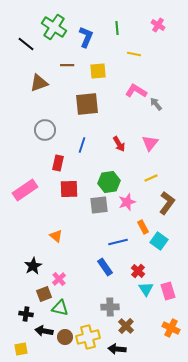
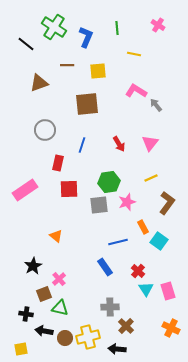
gray arrow at (156, 104): moved 1 px down
brown circle at (65, 337): moved 1 px down
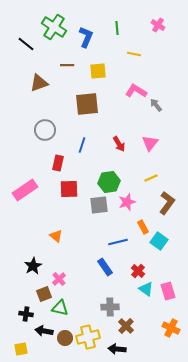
cyan triangle at (146, 289): rotated 21 degrees counterclockwise
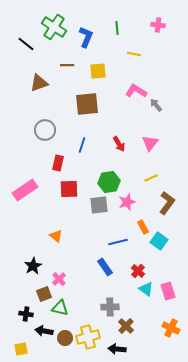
pink cross at (158, 25): rotated 24 degrees counterclockwise
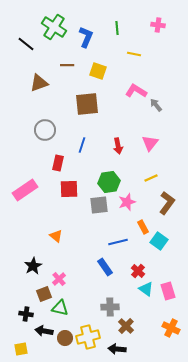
yellow square at (98, 71): rotated 24 degrees clockwise
red arrow at (119, 144): moved 1 px left, 2 px down; rotated 21 degrees clockwise
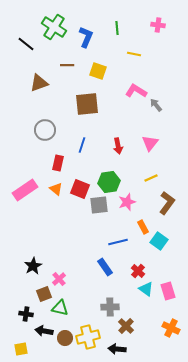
red square at (69, 189): moved 11 px right; rotated 24 degrees clockwise
orange triangle at (56, 236): moved 47 px up
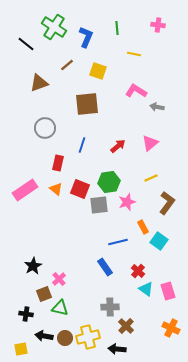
brown line at (67, 65): rotated 40 degrees counterclockwise
gray arrow at (156, 105): moved 1 px right, 2 px down; rotated 40 degrees counterclockwise
gray circle at (45, 130): moved 2 px up
pink triangle at (150, 143): rotated 12 degrees clockwise
red arrow at (118, 146): rotated 119 degrees counterclockwise
black arrow at (44, 331): moved 5 px down
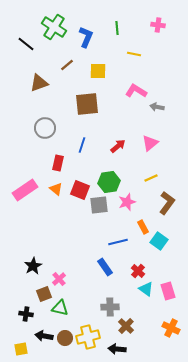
yellow square at (98, 71): rotated 18 degrees counterclockwise
red square at (80, 189): moved 1 px down
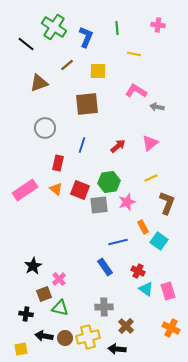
brown L-shape at (167, 203): rotated 15 degrees counterclockwise
red cross at (138, 271): rotated 16 degrees counterclockwise
gray cross at (110, 307): moved 6 px left
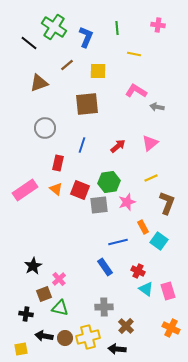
black line at (26, 44): moved 3 px right, 1 px up
